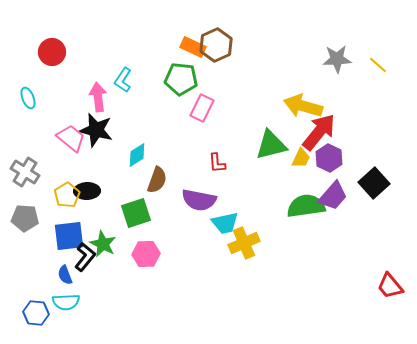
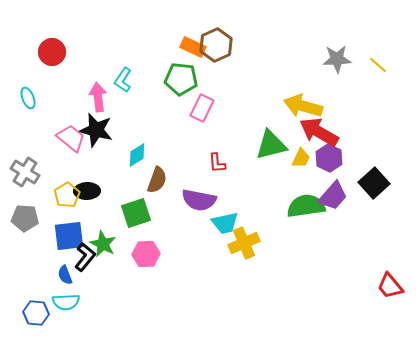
red arrow: rotated 99 degrees counterclockwise
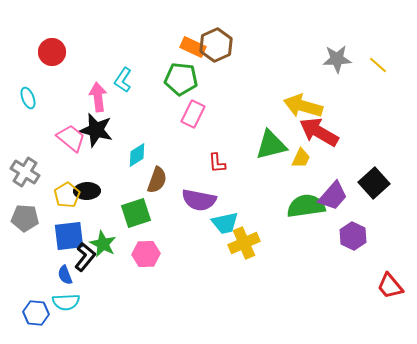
pink rectangle: moved 9 px left, 6 px down
purple hexagon: moved 24 px right, 78 px down
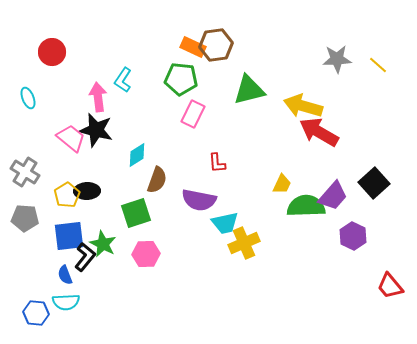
brown hexagon: rotated 16 degrees clockwise
green triangle: moved 22 px left, 55 px up
yellow trapezoid: moved 19 px left, 26 px down
green semicircle: rotated 6 degrees clockwise
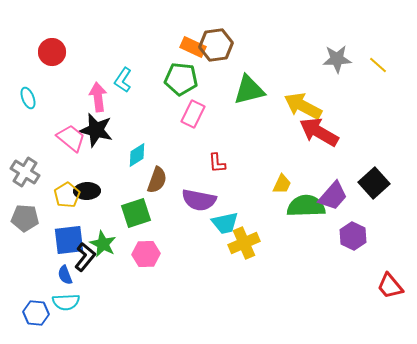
yellow arrow: rotated 12 degrees clockwise
blue square: moved 4 px down
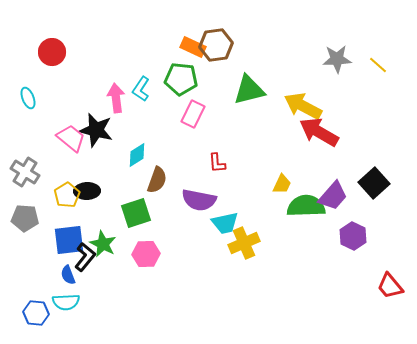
cyan L-shape: moved 18 px right, 9 px down
pink arrow: moved 18 px right, 1 px down
blue semicircle: moved 3 px right
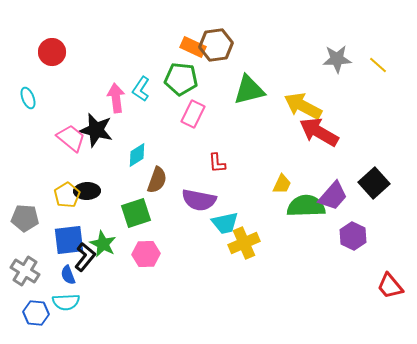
gray cross: moved 99 px down
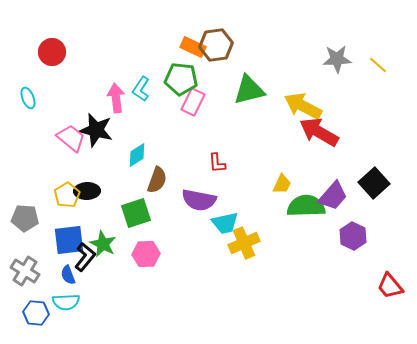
pink rectangle: moved 12 px up
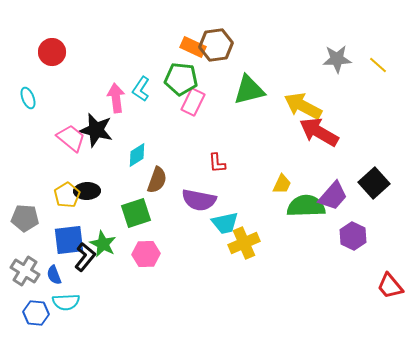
blue semicircle: moved 14 px left
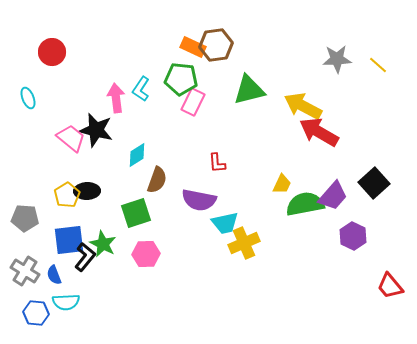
green semicircle: moved 1 px left, 2 px up; rotated 9 degrees counterclockwise
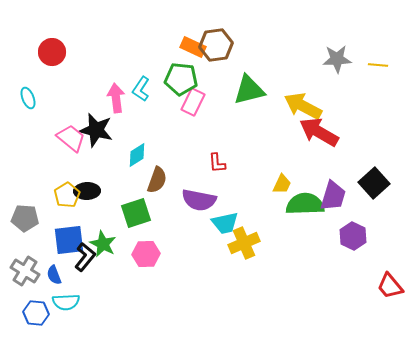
yellow line: rotated 36 degrees counterclockwise
purple trapezoid: rotated 24 degrees counterclockwise
green semicircle: rotated 9 degrees clockwise
